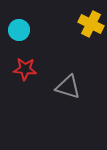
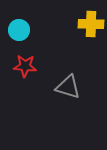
yellow cross: rotated 25 degrees counterclockwise
red star: moved 3 px up
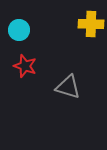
red star: rotated 15 degrees clockwise
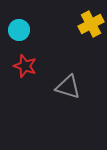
yellow cross: rotated 30 degrees counterclockwise
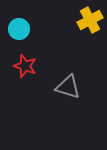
yellow cross: moved 1 px left, 4 px up
cyan circle: moved 1 px up
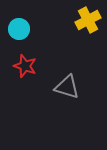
yellow cross: moved 2 px left
gray triangle: moved 1 px left
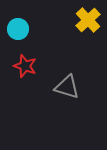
yellow cross: rotated 15 degrees counterclockwise
cyan circle: moved 1 px left
